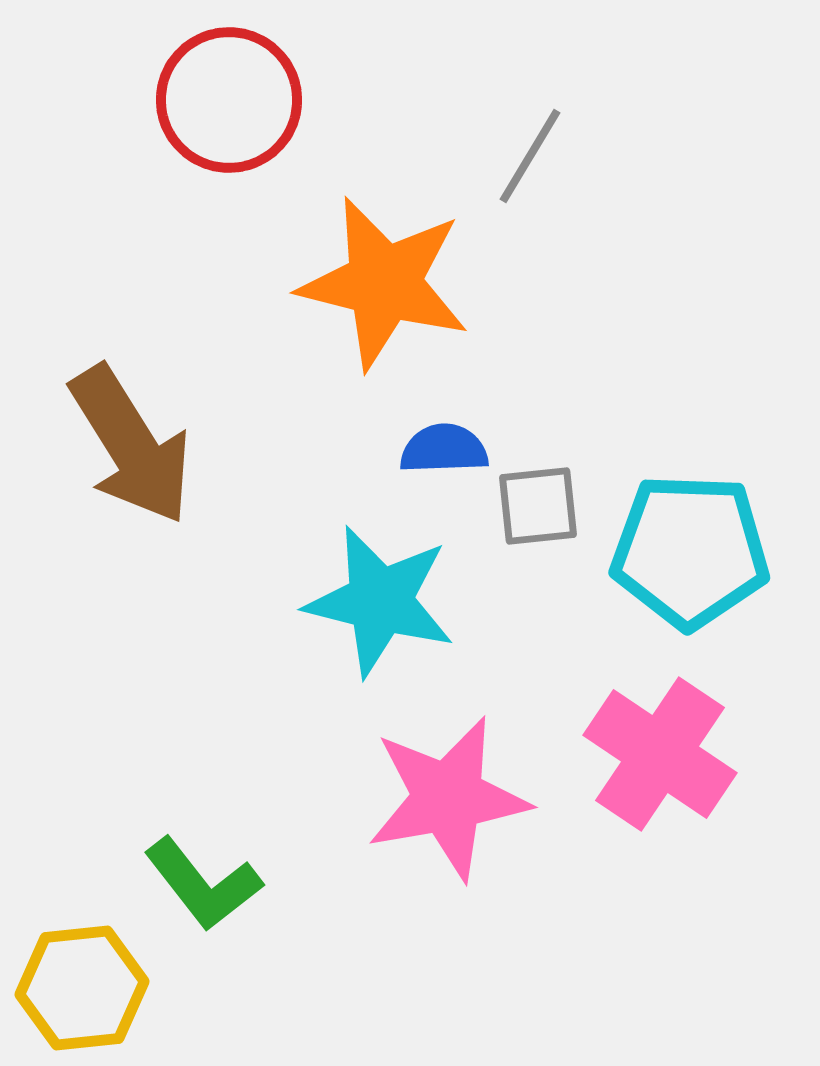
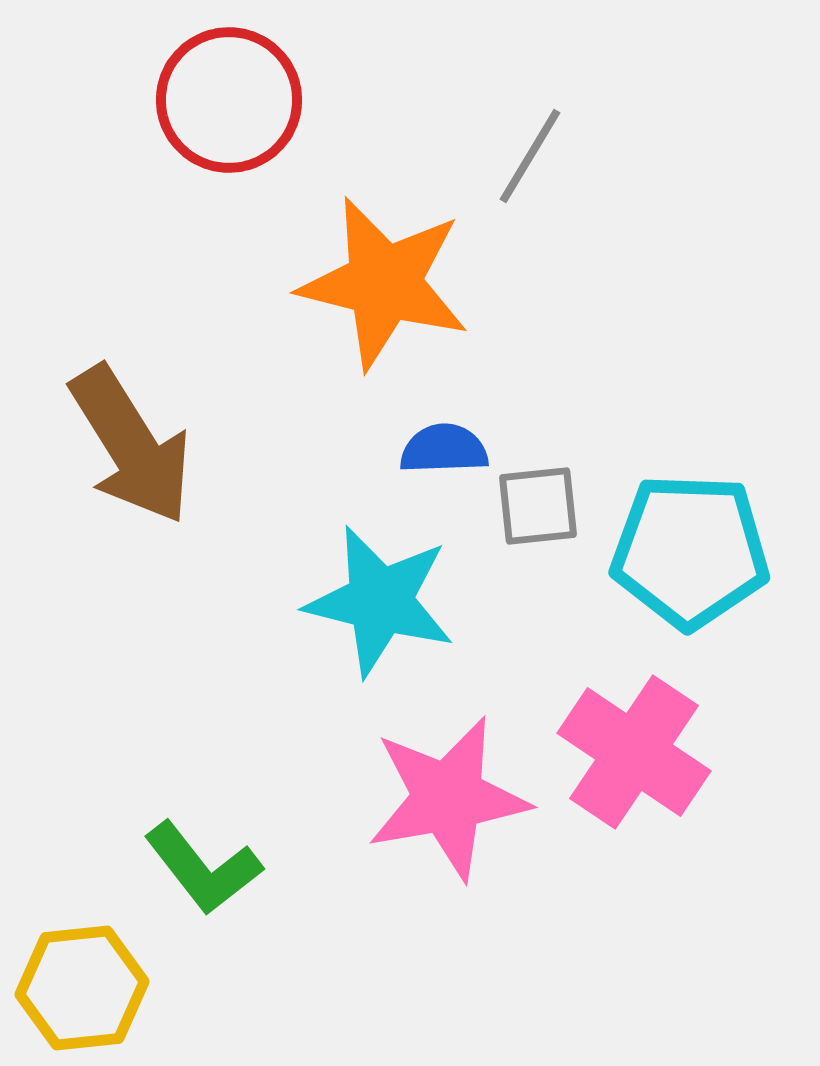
pink cross: moved 26 px left, 2 px up
green L-shape: moved 16 px up
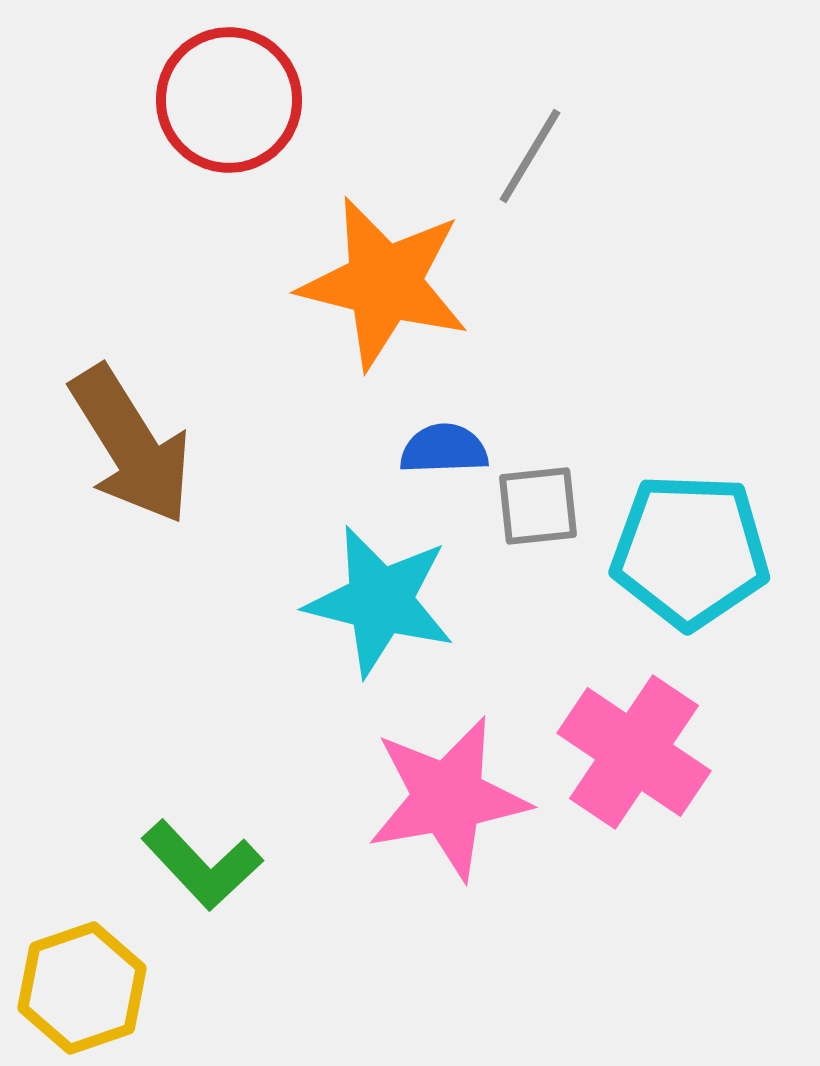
green L-shape: moved 1 px left, 3 px up; rotated 5 degrees counterclockwise
yellow hexagon: rotated 13 degrees counterclockwise
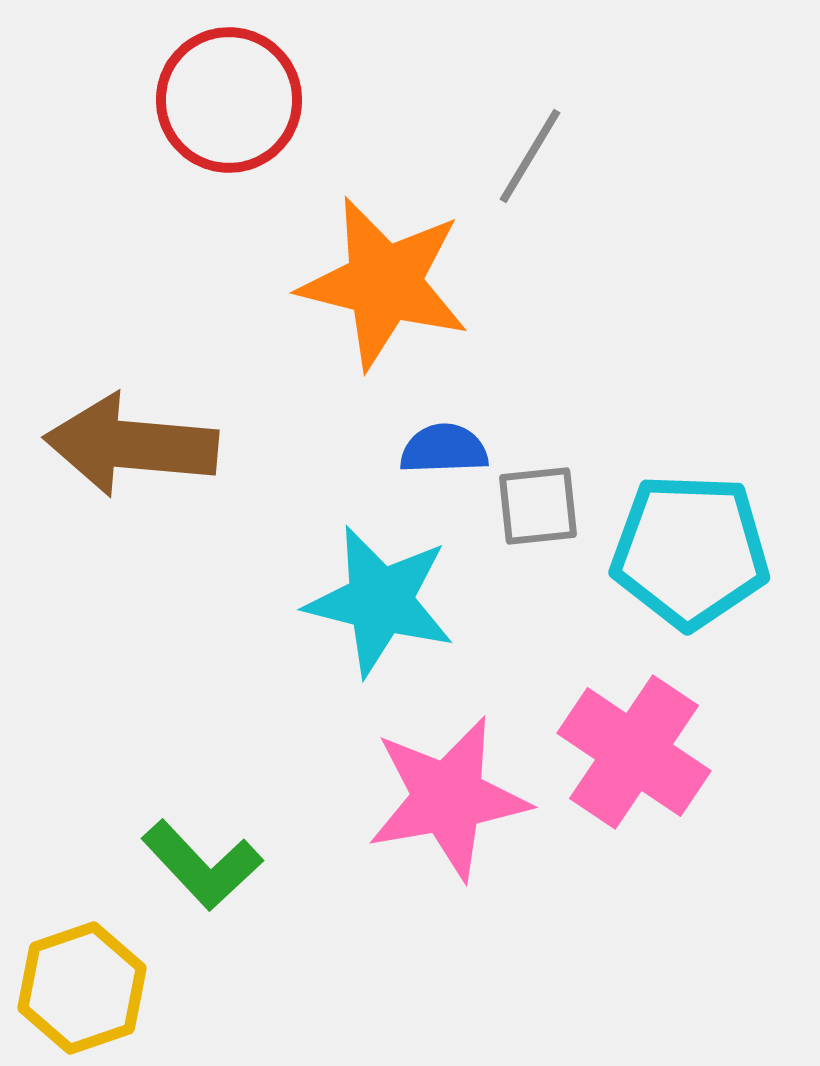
brown arrow: rotated 127 degrees clockwise
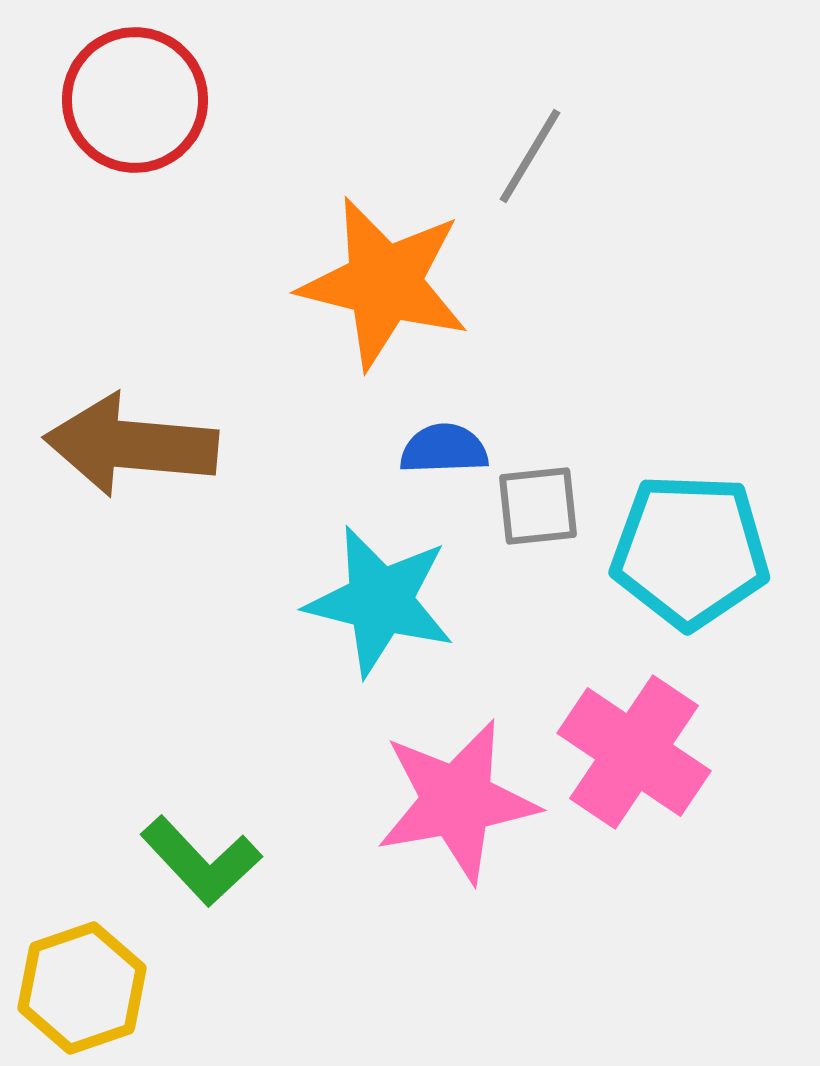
red circle: moved 94 px left
pink star: moved 9 px right, 3 px down
green L-shape: moved 1 px left, 4 px up
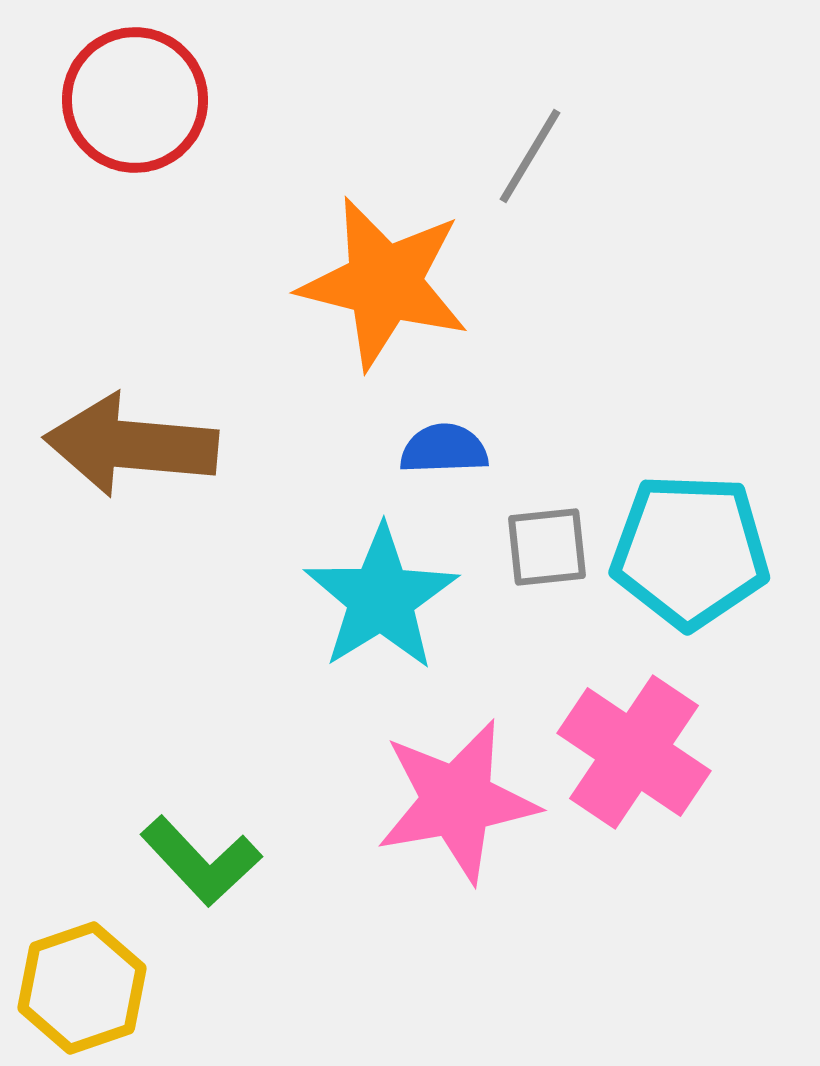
gray square: moved 9 px right, 41 px down
cyan star: moved 1 px right, 3 px up; rotated 26 degrees clockwise
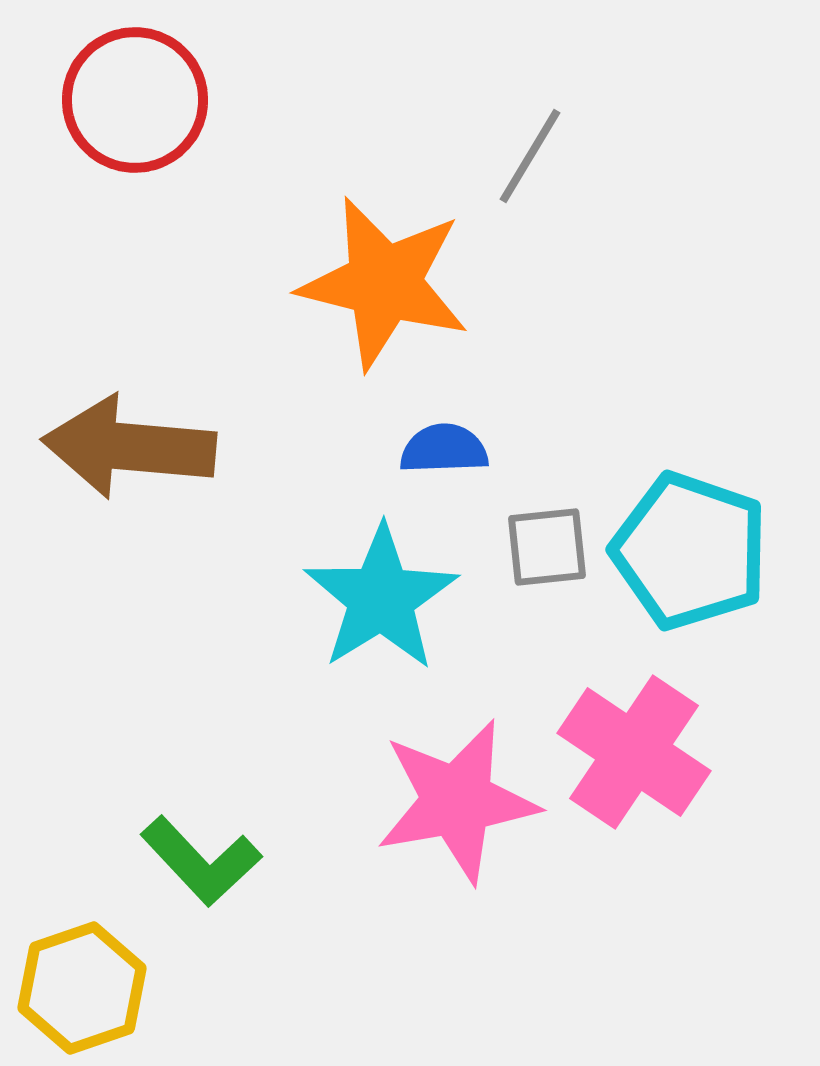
brown arrow: moved 2 px left, 2 px down
cyan pentagon: rotated 17 degrees clockwise
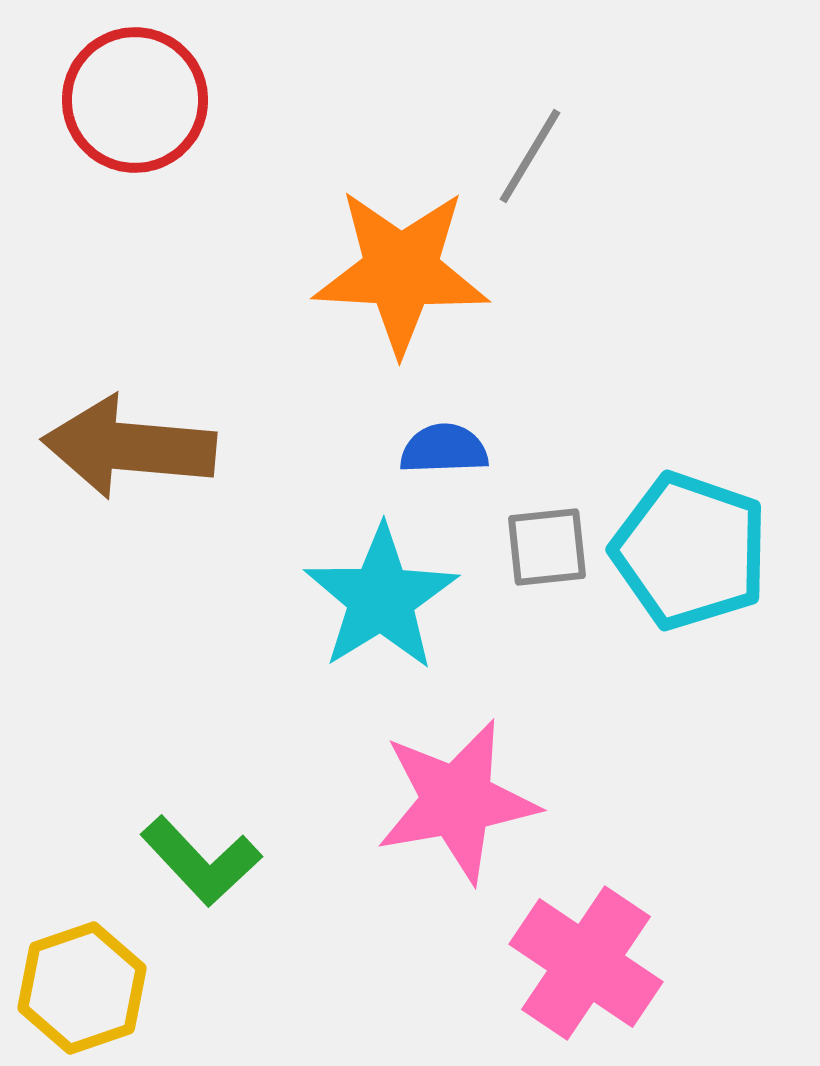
orange star: moved 17 px right, 12 px up; rotated 11 degrees counterclockwise
pink cross: moved 48 px left, 211 px down
